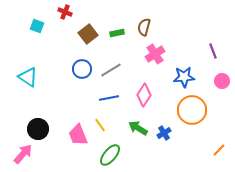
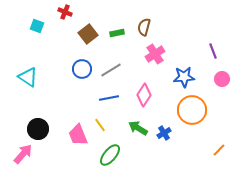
pink circle: moved 2 px up
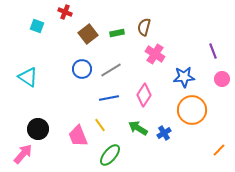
pink cross: rotated 24 degrees counterclockwise
pink trapezoid: moved 1 px down
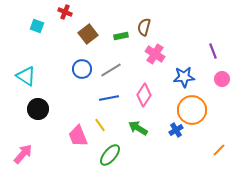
green rectangle: moved 4 px right, 3 px down
cyan triangle: moved 2 px left, 1 px up
black circle: moved 20 px up
blue cross: moved 12 px right, 3 px up
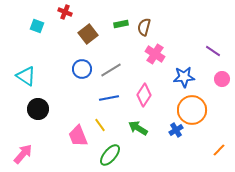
green rectangle: moved 12 px up
purple line: rotated 35 degrees counterclockwise
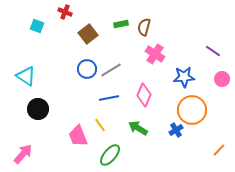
blue circle: moved 5 px right
pink diamond: rotated 10 degrees counterclockwise
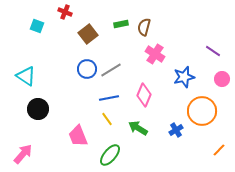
blue star: rotated 10 degrees counterclockwise
orange circle: moved 10 px right, 1 px down
yellow line: moved 7 px right, 6 px up
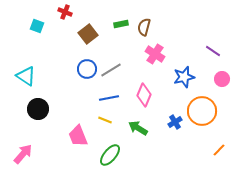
yellow line: moved 2 px left, 1 px down; rotated 32 degrees counterclockwise
blue cross: moved 1 px left, 8 px up
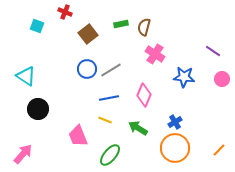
blue star: rotated 20 degrees clockwise
orange circle: moved 27 px left, 37 px down
